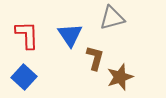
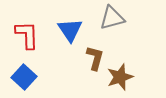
blue triangle: moved 5 px up
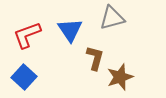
red L-shape: rotated 108 degrees counterclockwise
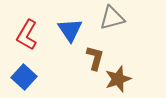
red L-shape: rotated 40 degrees counterclockwise
brown star: moved 2 px left, 2 px down
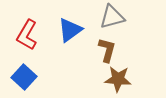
gray triangle: moved 1 px up
blue triangle: rotated 28 degrees clockwise
brown L-shape: moved 12 px right, 8 px up
brown star: rotated 24 degrees clockwise
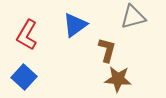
gray triangle: moved 21 px right
blue triangle: moved 5 px right, 5 px up
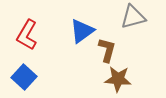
blue triangle: moved 7 px right, 6 px down
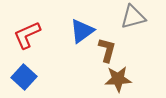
red L-shape: rotated 36 degrees clockwise
brown star: rotated 8 degrees counterclockwise
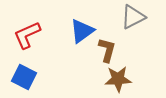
gray triangle: rotated 12 degrees counterclockwise
blue square: rotated 15 degrees counterclockwise
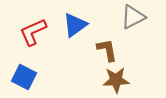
blue triangle: moved 7 px left, 6 px up
red L-shape: moved 6 px right, 3 px up
brown L-shape: rotated 25 degrees counterclockwise
brown star: moved 2 px left, 1 px down
